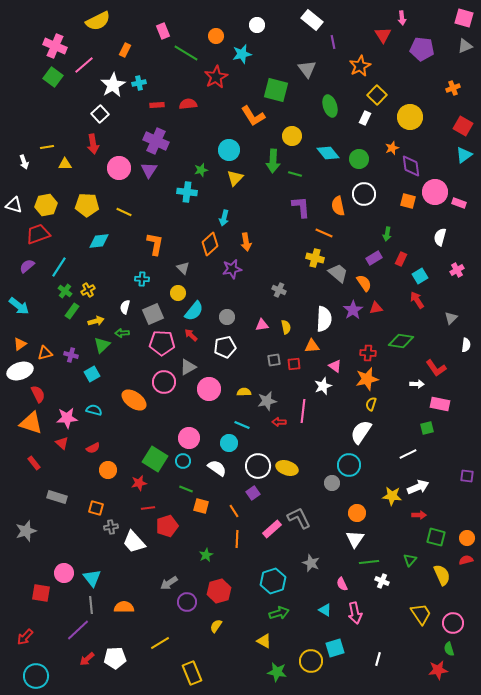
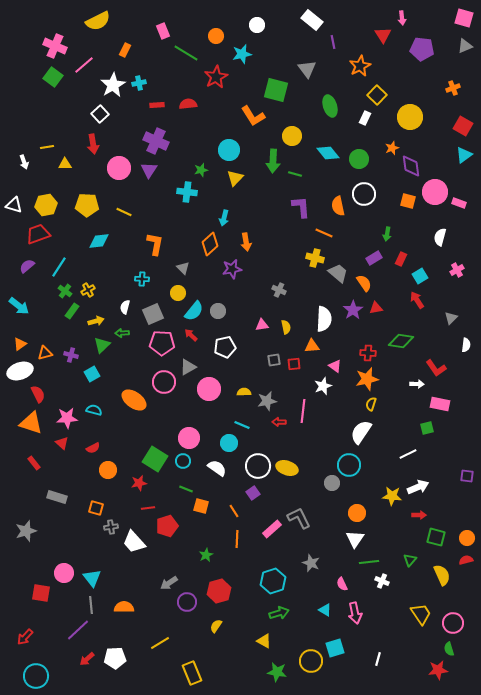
gray circle at (227, 317): moved 9 px left, 6 px up
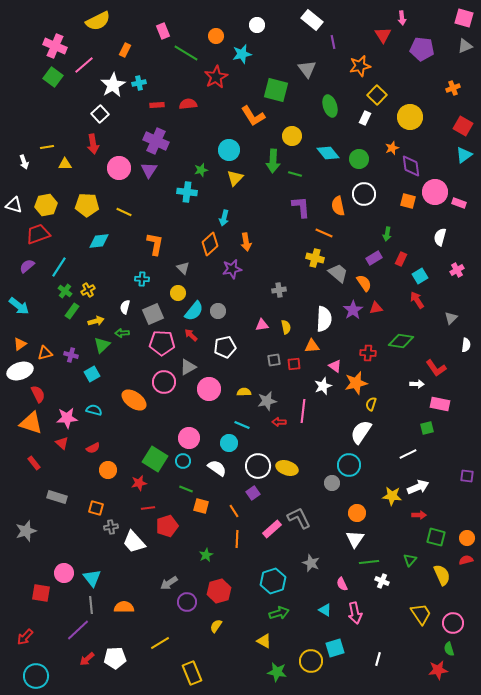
orange star at (360, 66): rotated 15 degrees clockwise
gray cross at (279, 290): rotated 32 degrees counterclockwise
orange star at (367, 379): moved 11 px left, 4 px down
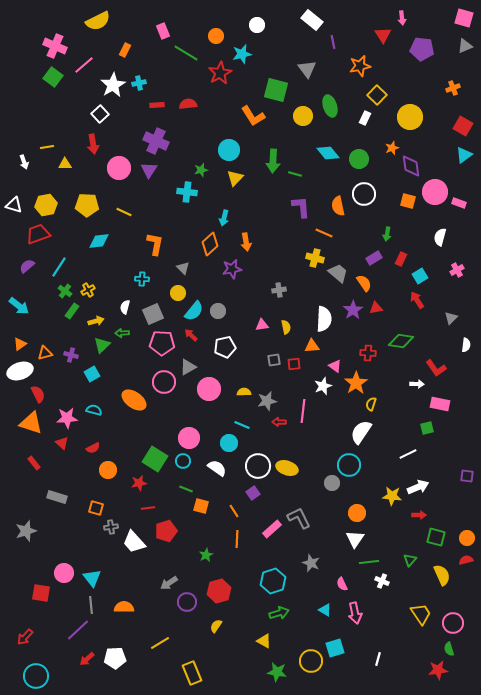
red star at (216, 77): moved 4 px right, 4 px up
yellow circle at (292, 136): moved 11 px right, 20 px up
orange star at (356, 383): rotated 20 degrees counterclockwise
red pentagon at (167, 526): moved 1 px left, 5 px down
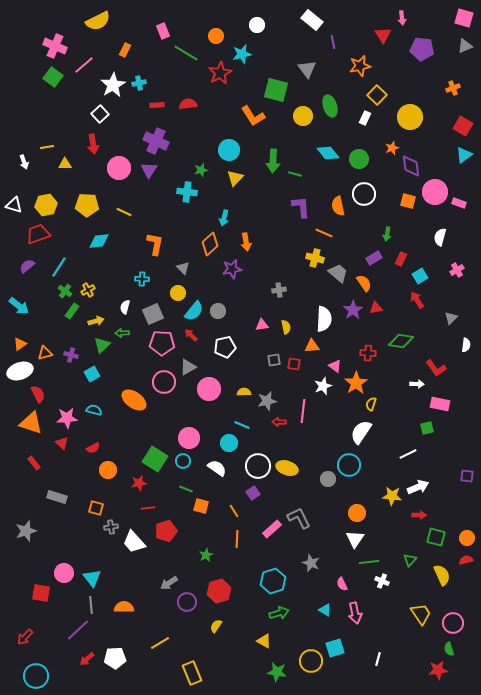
red square at (294, 364): rotated 16 degrees clockwise
gray circle at (332, 483): moved 4 px left, 4 px up
